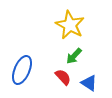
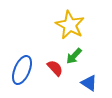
red semicircle: moved 8 px left, 9 px up
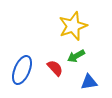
yellow star: moved 3 px right, 1 px down; rotated 24 degrees clockwise
green arrow: moved 2 px right; rotated 18 degrees clockwise
blue triangle: moved 1 px up; rotated 42 degrees counterclockwise
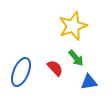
green arrow: moved 2 px down; rotated 102 degrees counterclockwise
blue ellipse: moved 1 px left, 2 px down
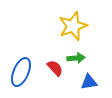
green arrow: rotated 54 degrees counterclockwise
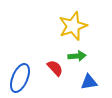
green arrow: moved 1 px right, 2 px up
blue ellipse: moved 1 px left, 6 px down
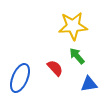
yellow star: rotated 16 degrees clockwise
green arrow: rotated 126 degrees counterclockwise
blue triangle: moved 2 px down
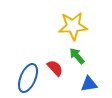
blue ellipse: moved 8 px right
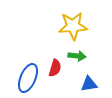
green arrow: rotated 138 degrees clockwise
red semicircle: rotated 60 degrees clockwise
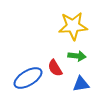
red semicircle: rotated 132 degrees clockwise
blue ellipse: rotated 36 degrees clockwise
blue triangle: moved 8 px left
